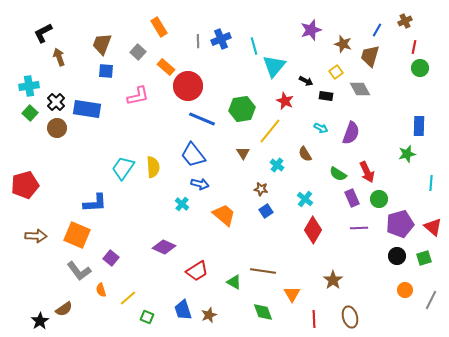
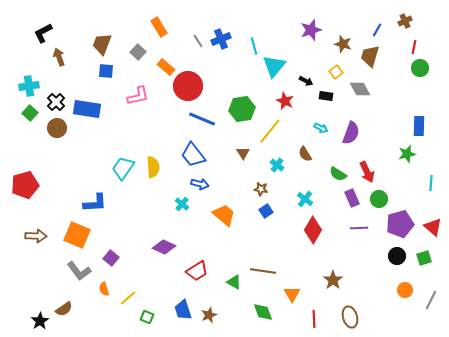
gray line at (198, 41): rotated 32 degrees counterclockwise
orange semicircle at (101, 290): moved 3 px right, 1 px up
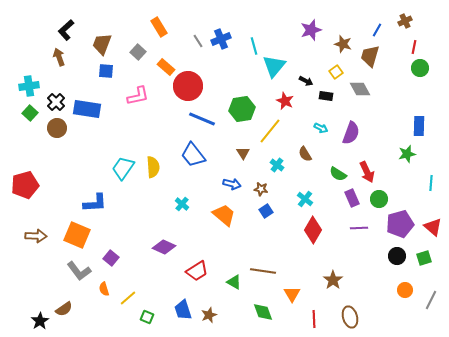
black L-shape at (43, 33): moved 23 px right, 3 px up; rotated 15 degrees counterclockwise
blue arrow at (200, 184): moved 32 px right
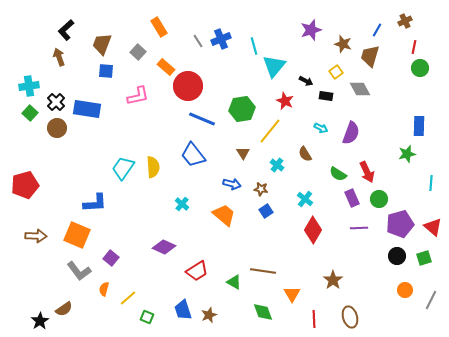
orange semicircle at (104, 289): rotated 32 degrees clockwise
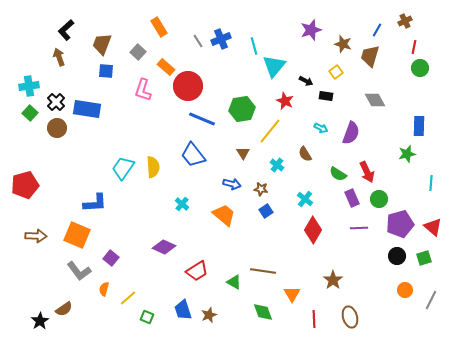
gray diamond at (360, 89): moved 15 px right, 11 px down
pink L-shape at (138, 96): moved 5 px right, 6 px up; rotated 120 degrees clockwise
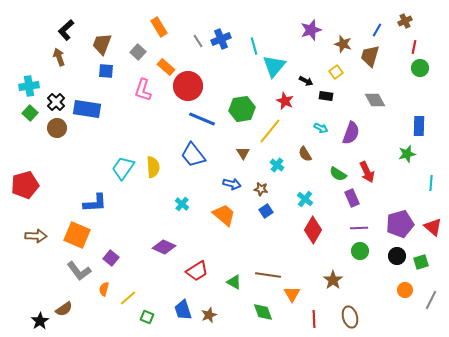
green circle at (379, 199): moved 19 px left, 52 px down
green square at (424, 258): moved 3 px left, 4 px down
brown line at (263, 271): moved 5 px right, 4 px down
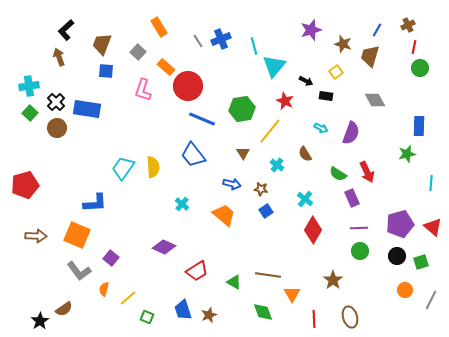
brown cross at (405, 21): moved 3 px right, 4 px down
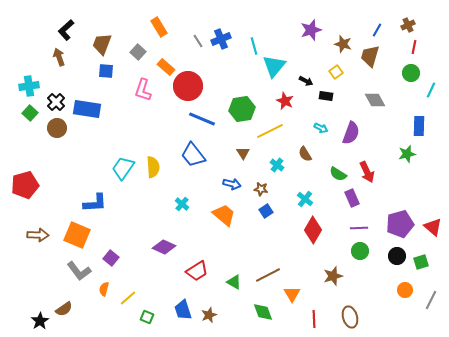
green circle at (420, 68): moved 9 px left, 5 px down
yellow line at (270, 131): rotated 24 degrees clockwise
cyan line at (431, 183): moved 93 px up; rotated 21 degrees clockwise
brown arrow at (36, 236): moved 2 px right, 1 px up
brown line at (268, 275): rotated 35 degrees counterclockwise
brown star at (333, 280): moved 4 px up; rotated 18 degrees clockwise
